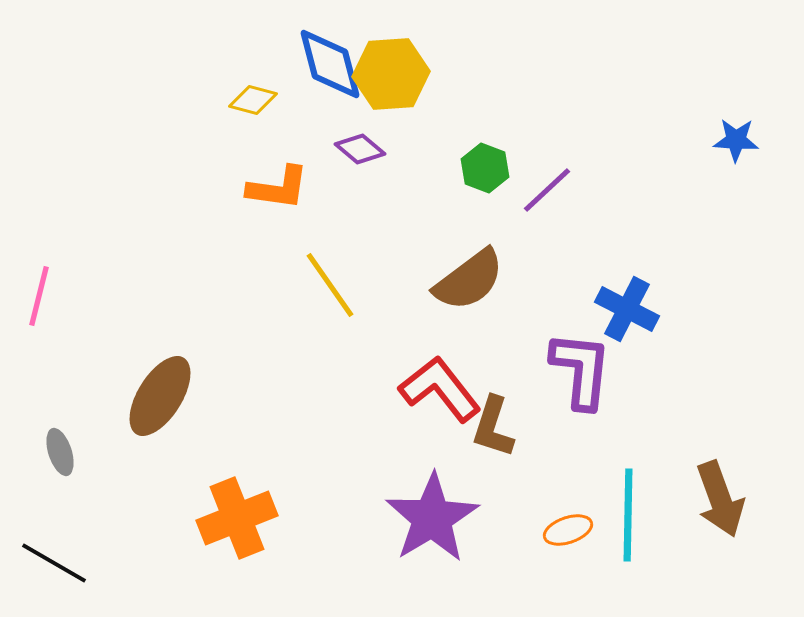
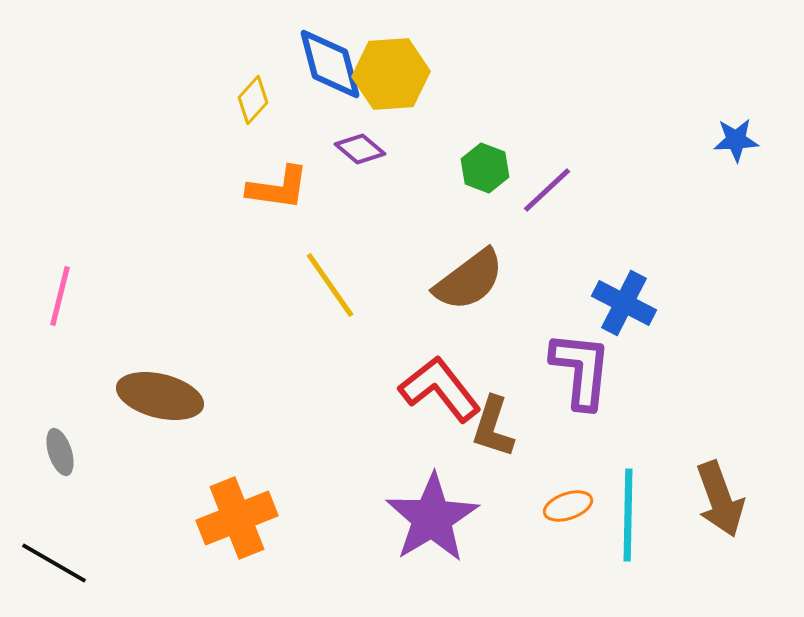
yellow diamond: rotated 63 degrees counterclockwise
blue star: rotated 6 degrees counterclockwise
pink line: moved 21 px right
blue cross: moved 3 px left, 6 px up
brown ellipse: rotated 72 degrees clockwise
orange ellipse: moved 24 px up
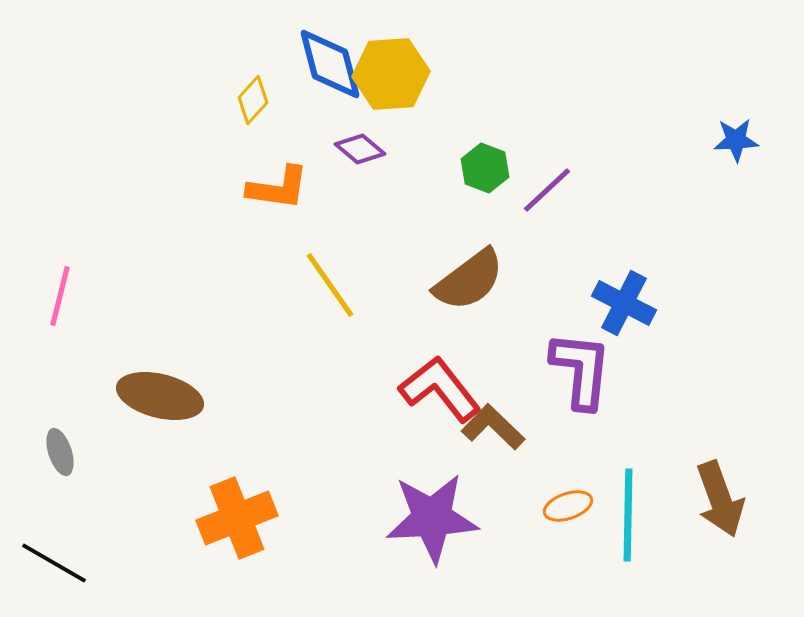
brown L-shape: rotated 116 degrees clockwise
purple star: rotated 28 degrees clockwise
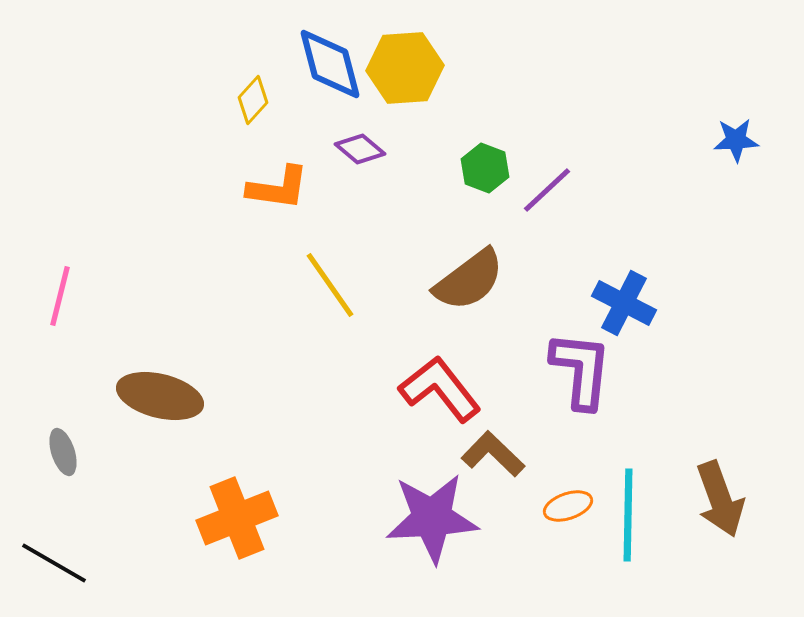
yellow hexagon: moved 14 px right, 6 px up
brown L-shape: moved 27 px down
gray ellipse: moved 3 px right
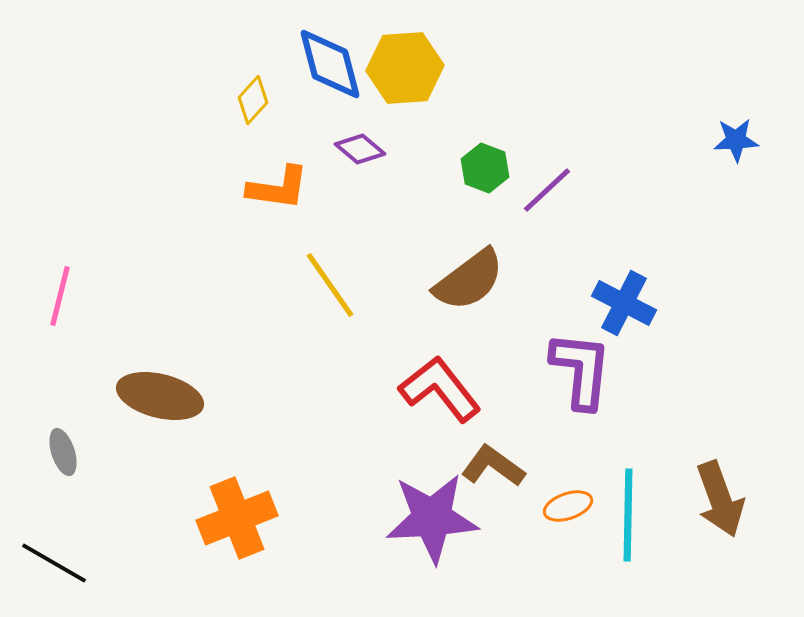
brown L-shape: moved 12 px down; rotated 8 degrees counterclockwise
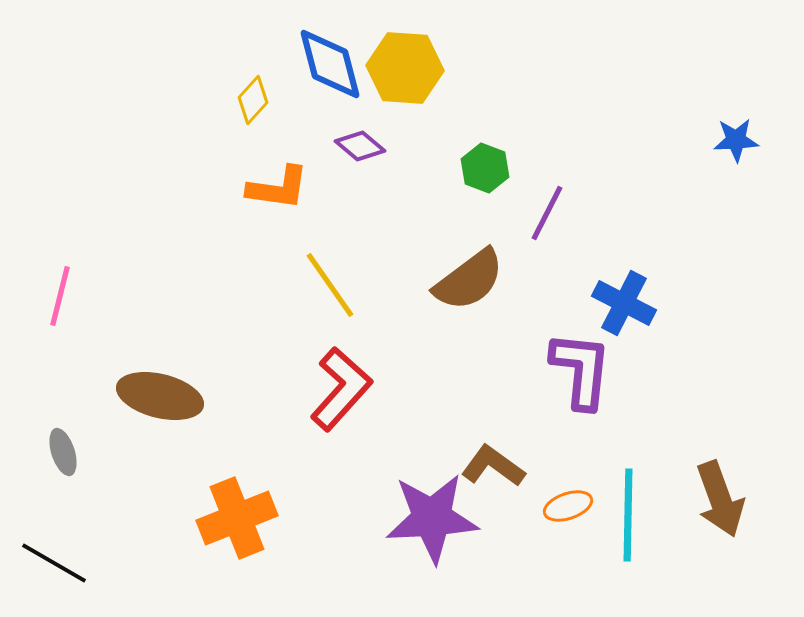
yellow hexagon: rotated 8 degrees clockwise
purple diamond: moved 3 px up
purple line: moved 23 px down; rotated 20 degrees counterclockwise
red L-shape: moved 99 px left; rotated 80 degrees clockwise
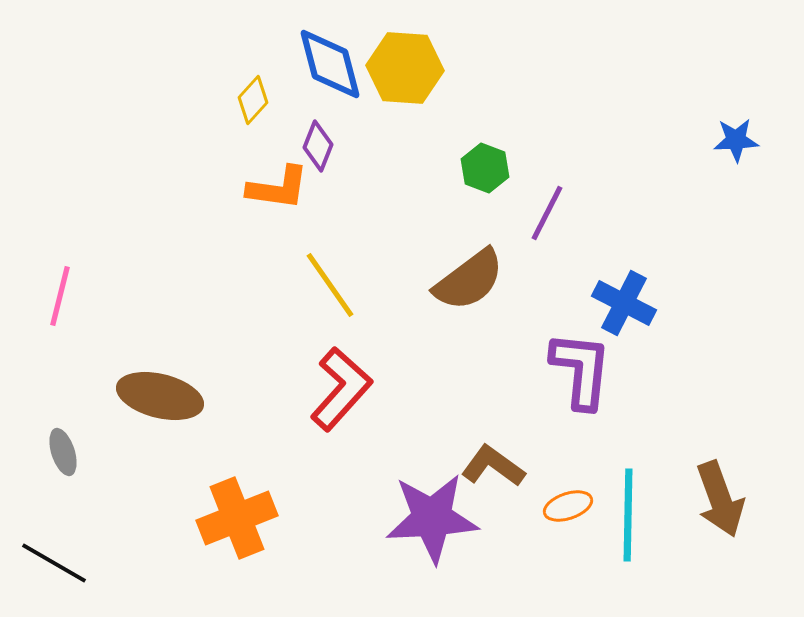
purple diamond: moved 42 px left; rotated 72 degrees clockwise
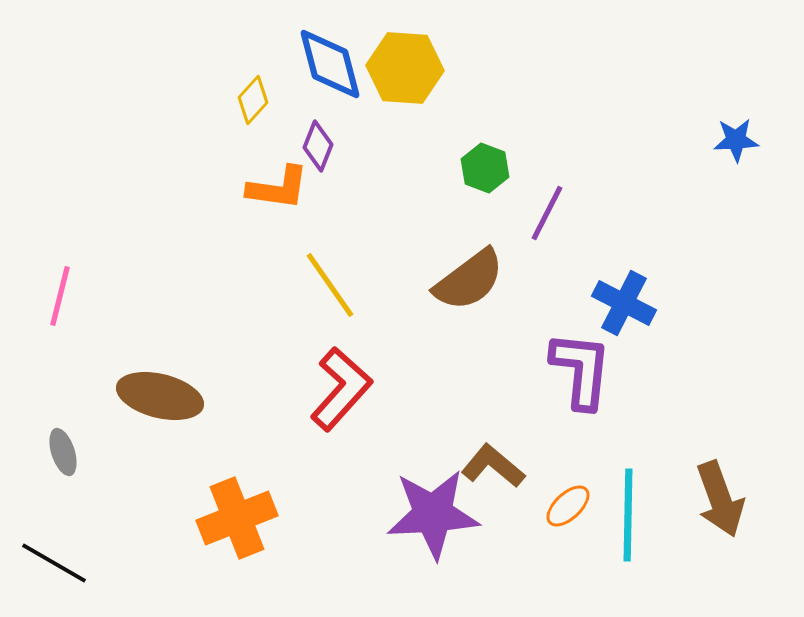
brown L-shape: rotated 4 degrees clockwise
orange ellipse: rotated 24 degrees counterclockwise
purple star: moved 1 px right, 4 px up
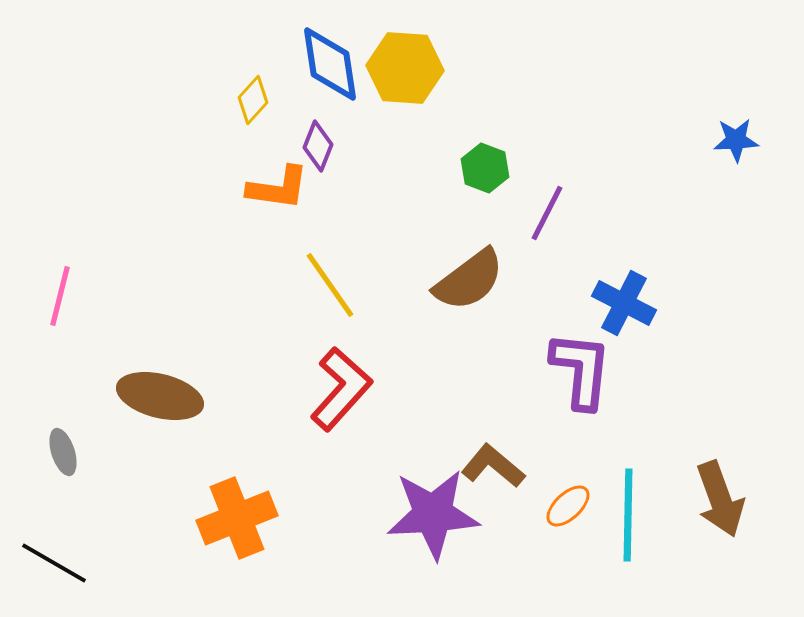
blue diamond: rotated 6 degrees clockwise
